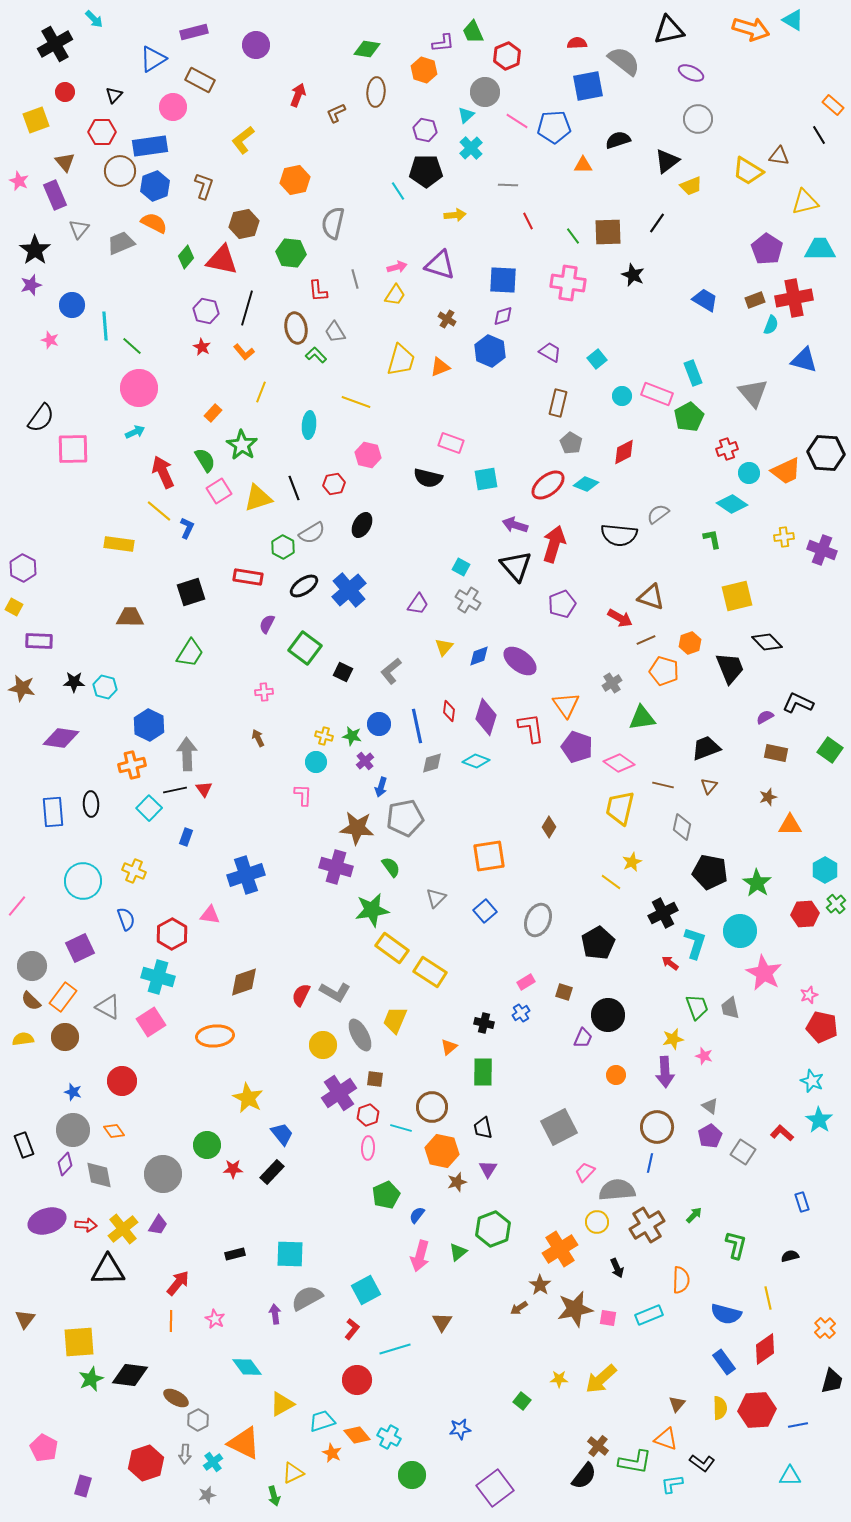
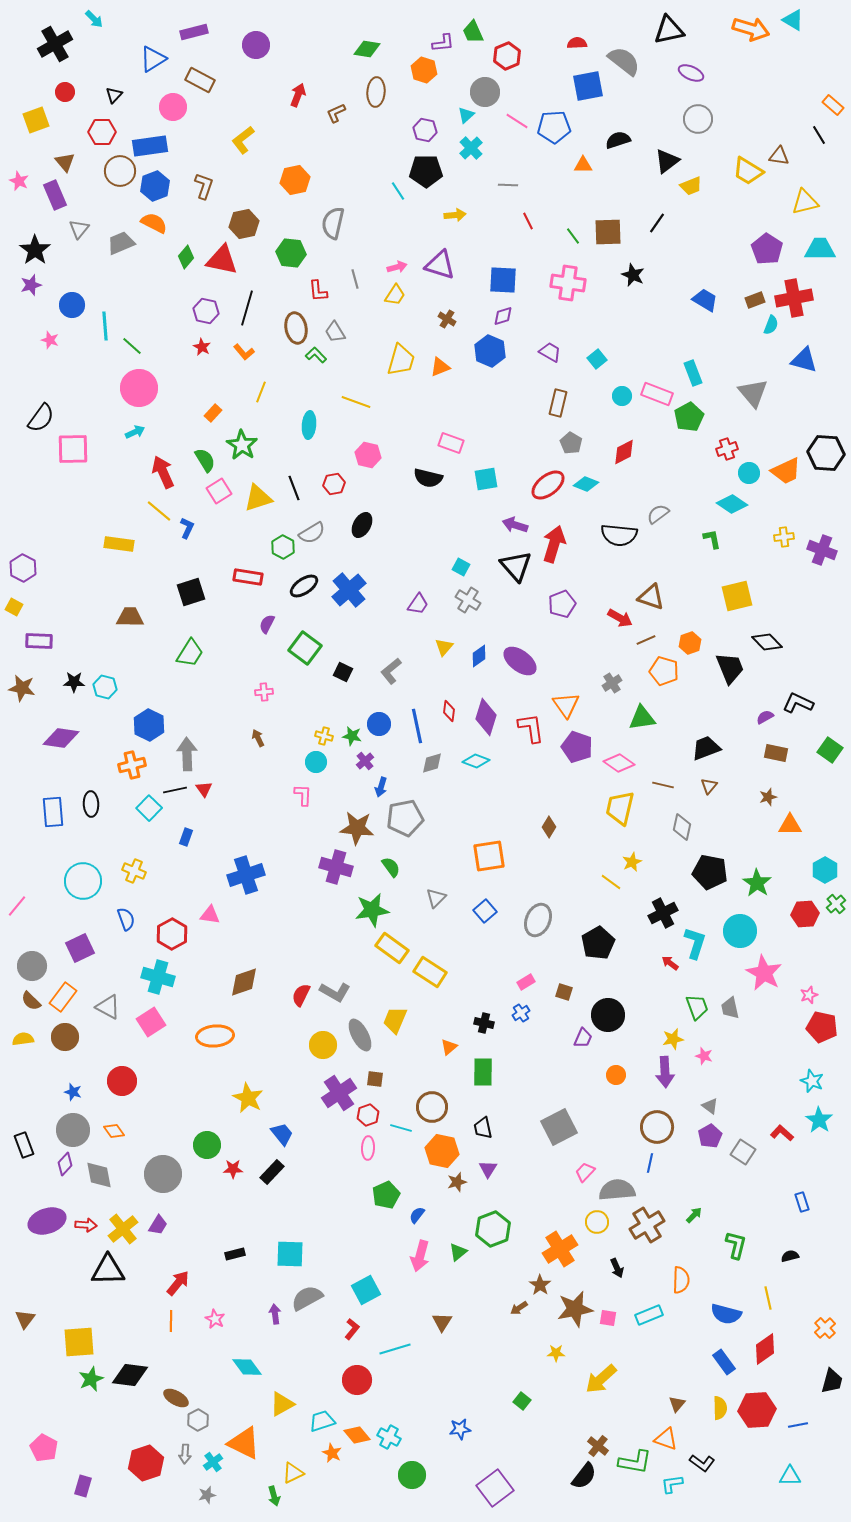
blue diamond at (479, 656): rotated 15 degrees counterclockwise
yellow star at (559, 1379): moved 3 px left, 26 px up
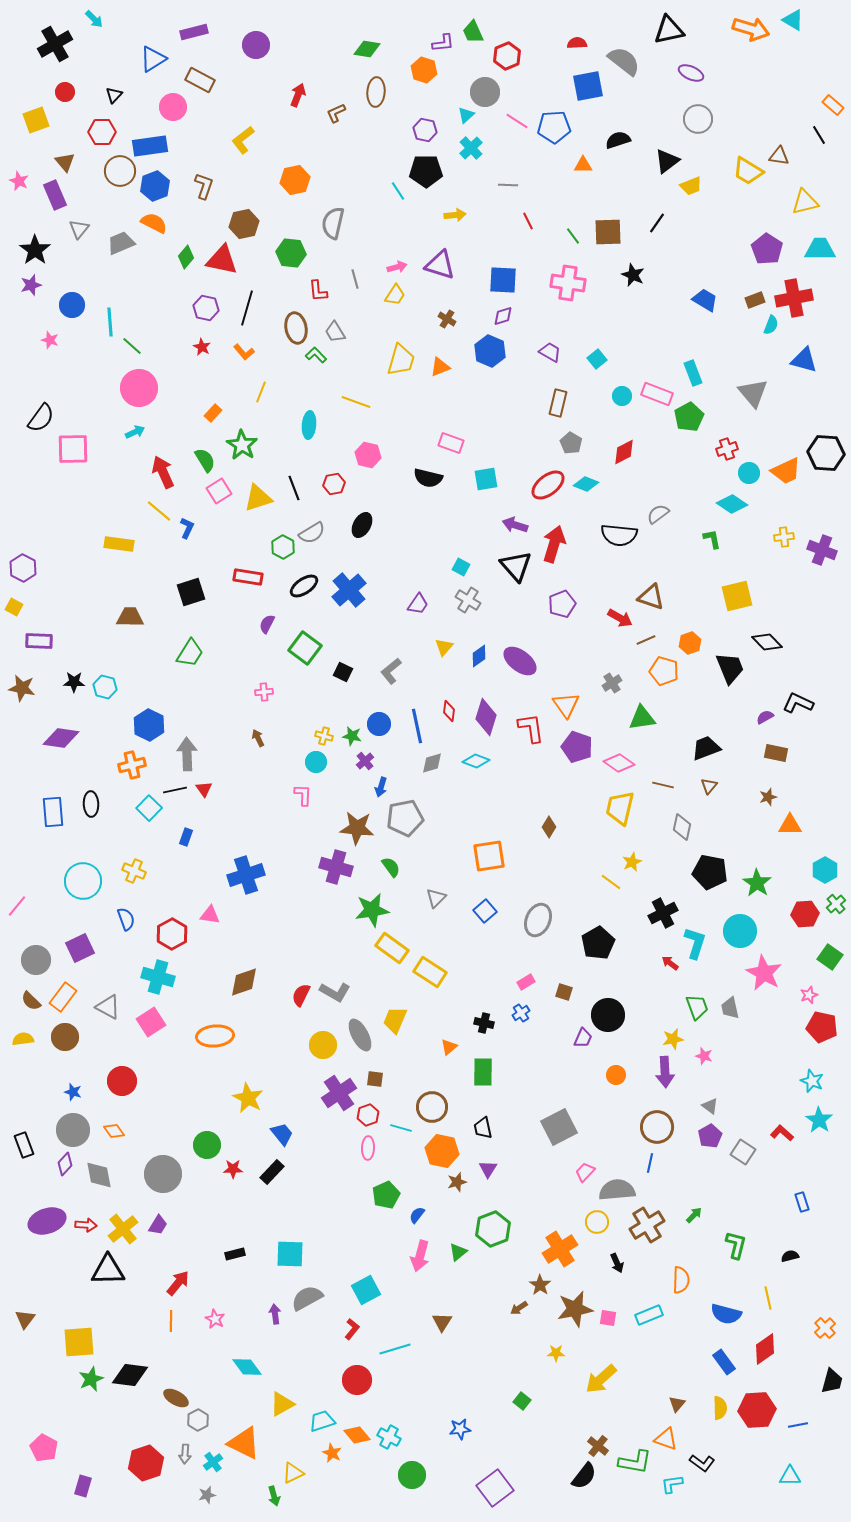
purple hexagon at (206, 311): moved 3 px up
cyan line at (105, 326): moved 5 px right, 4 px up
green square at (830, 750): moved 207 px down
gray circle at (32, 966): moved 4 px right, 6 px up
black arrow at (617, 1268): moved 5 px up
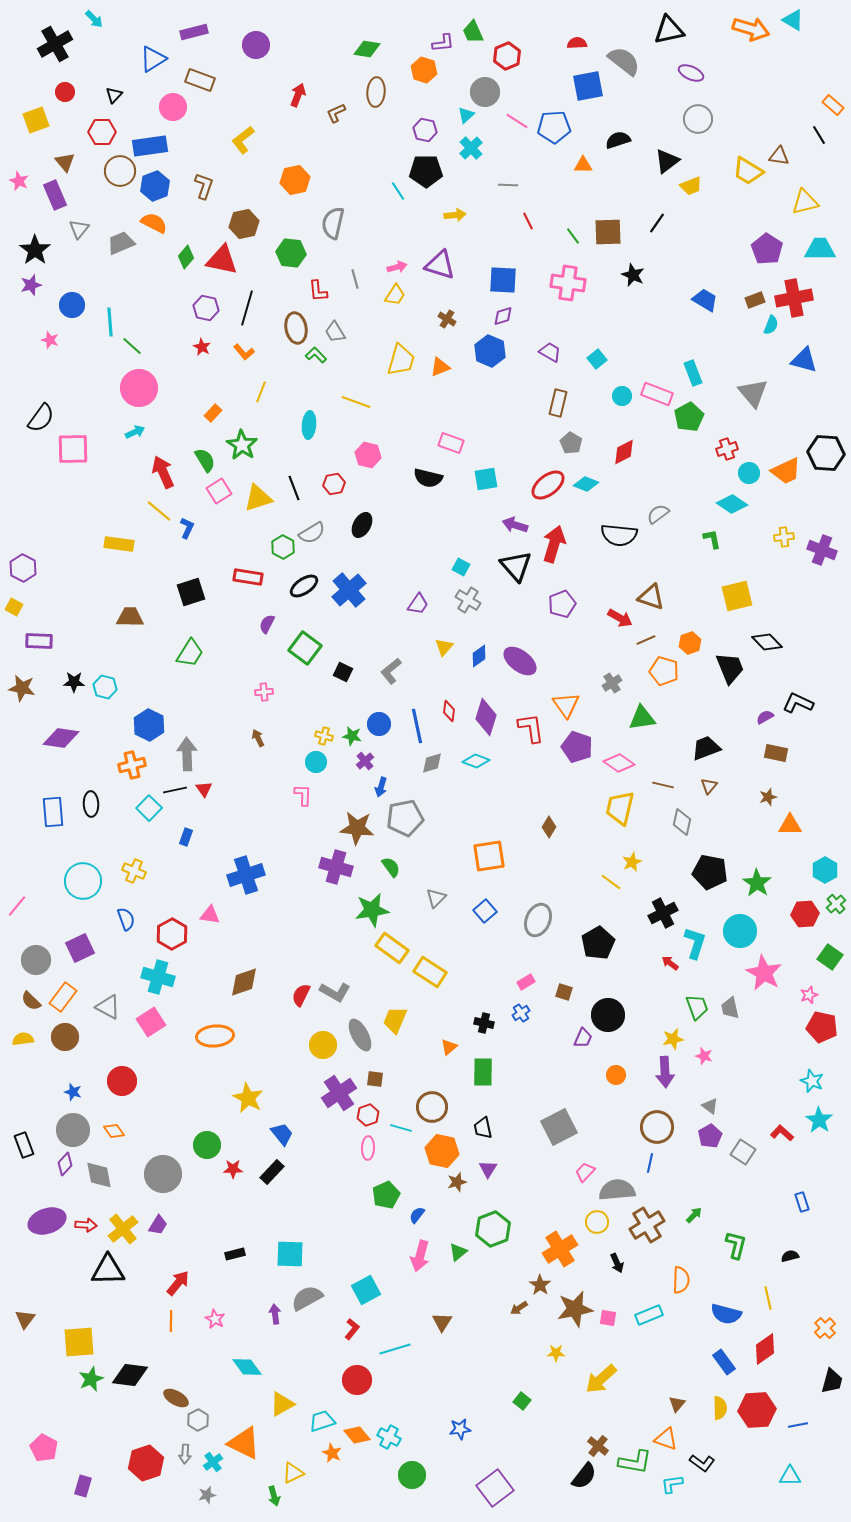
brown rectangle at (200, 80): rotated 8 degrees counterclockwise
gray diamond at (682, 827): moved 5 px up
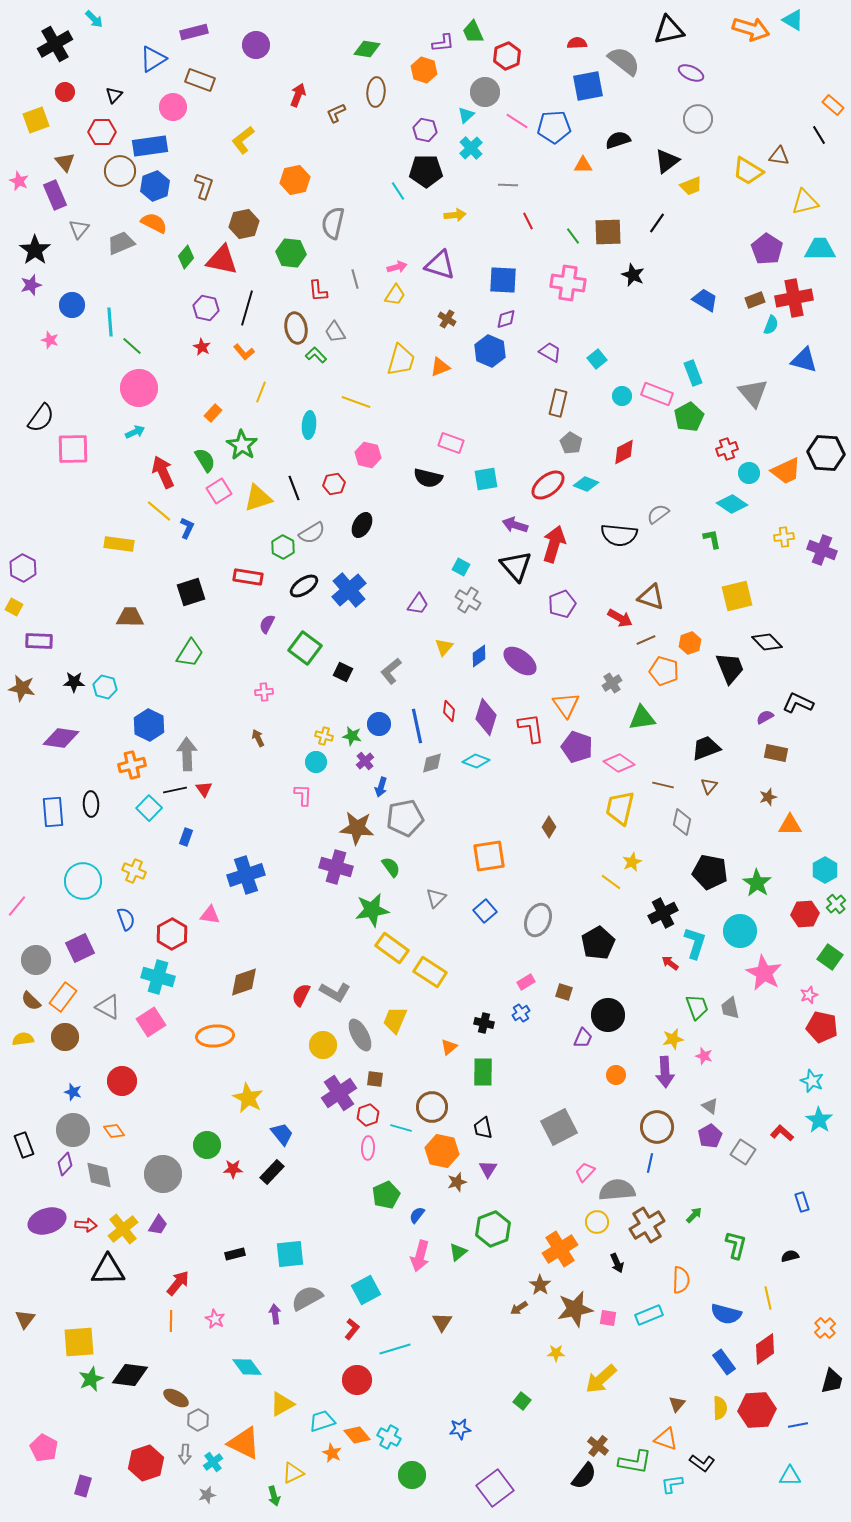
purple diamond at (503, 316): moved 3 px right, 3 px down
cyan square at (290, 1254): rotated 8 degrees counterclockwise
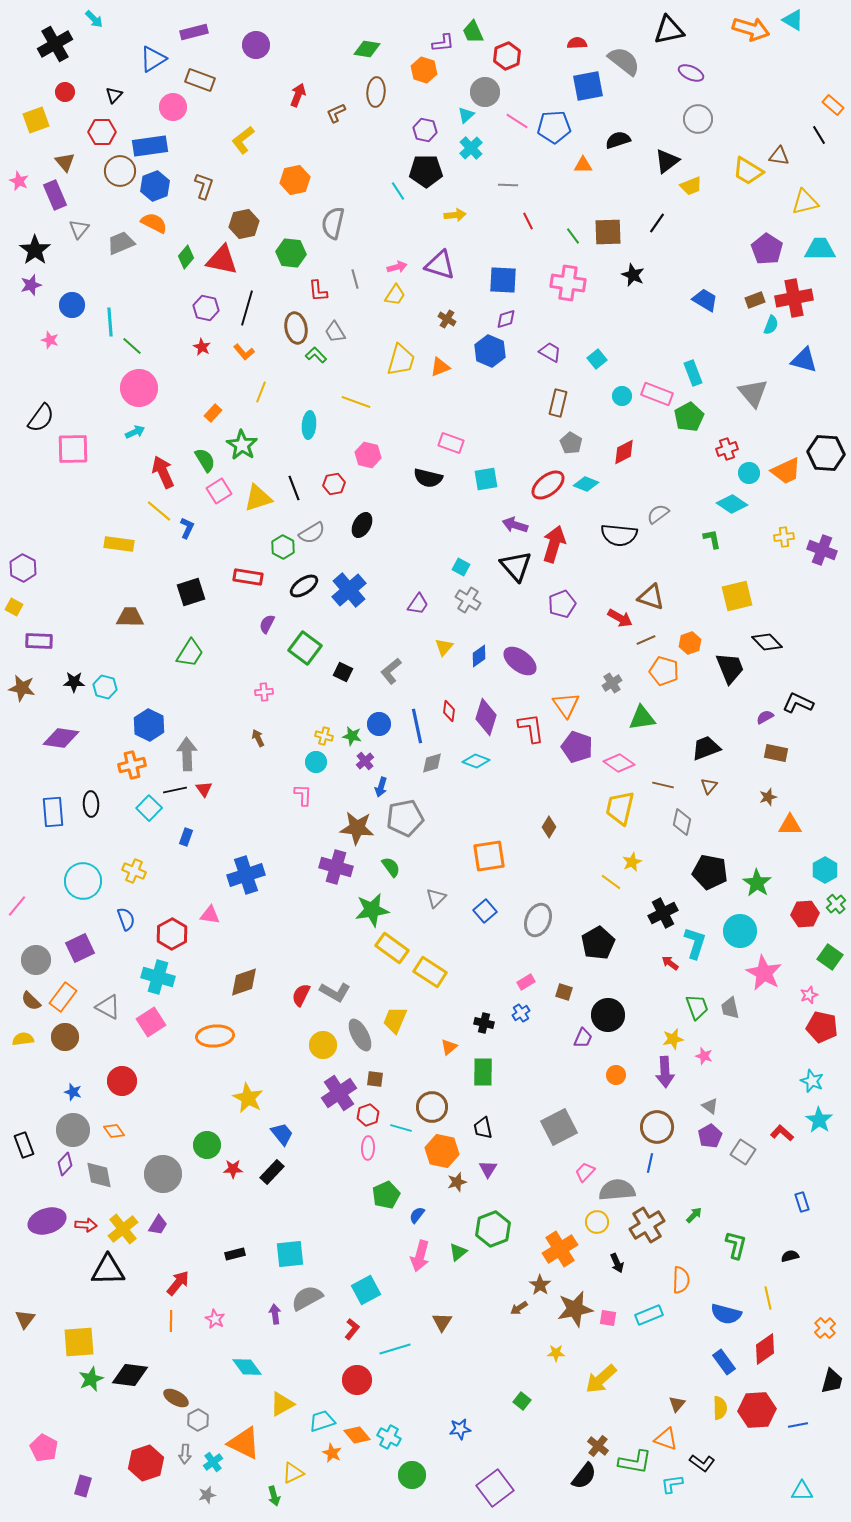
cyan triangle at (790, 1476): moved 12 px right, 15 px down
